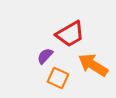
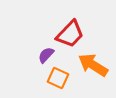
red trapezoid: rotated 16 degrees counterclockwise
purple semicircle: moved 1 px right, 1 px up
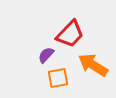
orange square: rotated 35 degrees counterclockwise
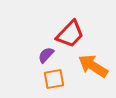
orange arrow: moved 1 px down
orange square: moved 4 px left, 1 px down
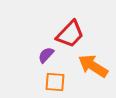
orange square: moved 1 px right, 3 px down; rotated 15 degrees clockwise
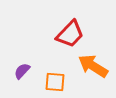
purple semicircle: moved 24 px left, 16 px down
